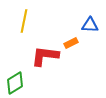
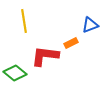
yellow line: rotated 20 degrees counterclockwise
blue triangle: rotated 24 degrees counterclockwise
green diamond: moved 10 px up; rotated 70 degrees clockwise
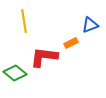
red L-shape: moved 1 px left, 1 px down
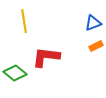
blue triangle: moved 3 px right, 2 px up
orange rectangle: moved 25 px right, 3 px down
red L-shape: moved 2 px right
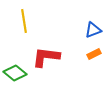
blue triangle: moved 7 px down
orange rectangle: moved 2 px left, 8 px down
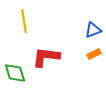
green diamond: rotated 35 degrees clockwise
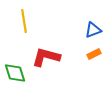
red L-shape: rotated 8 degrees clockwise
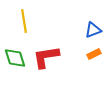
red L-shape: rotated 24 degrees counterclockwise
green diamond: moved 15 px up
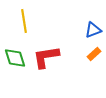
orange rectangle: rotated 16 degrees counterclockwise
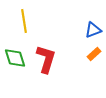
red L-shape: moved 2 px down; rotated 116 degrees clockwise
